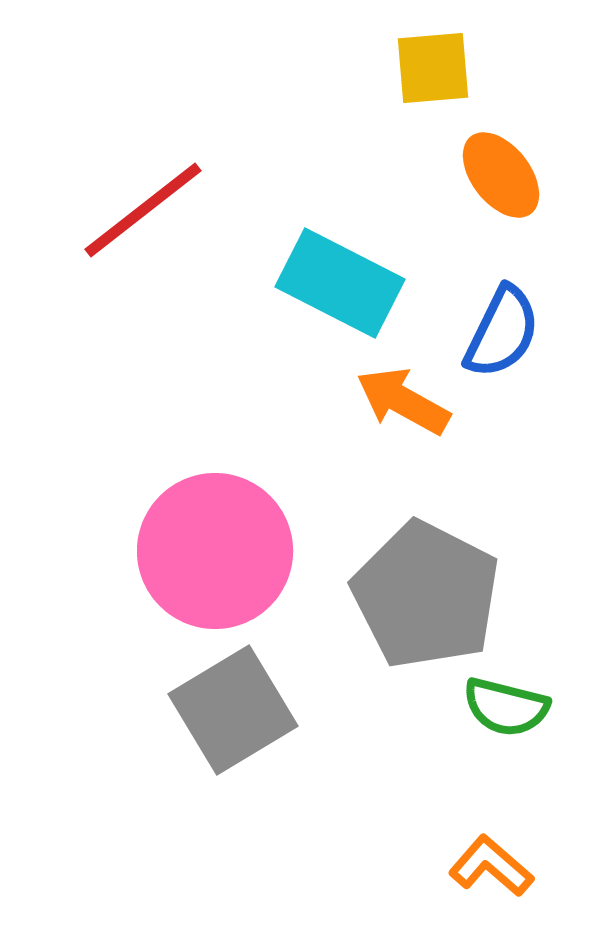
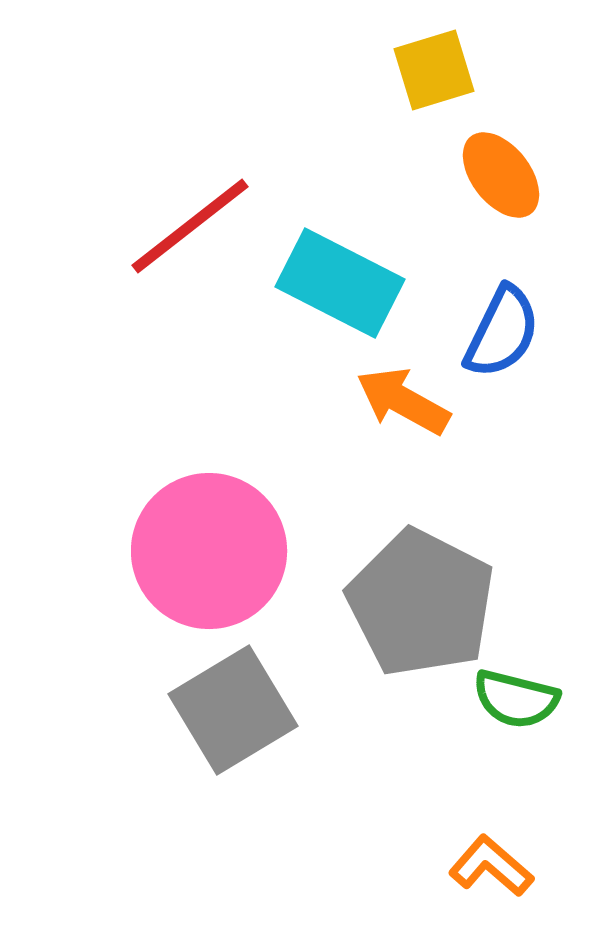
yellow square: moved 1 px right, 2 px down; rotated 12 degrees counterclockwise
red line: moved 47 px right, 16 px down
pink circle: moved 6 px left
gray pentagon: moved 5 px left, 8 px down
green semicircle: moved 10 px right, 8 px up
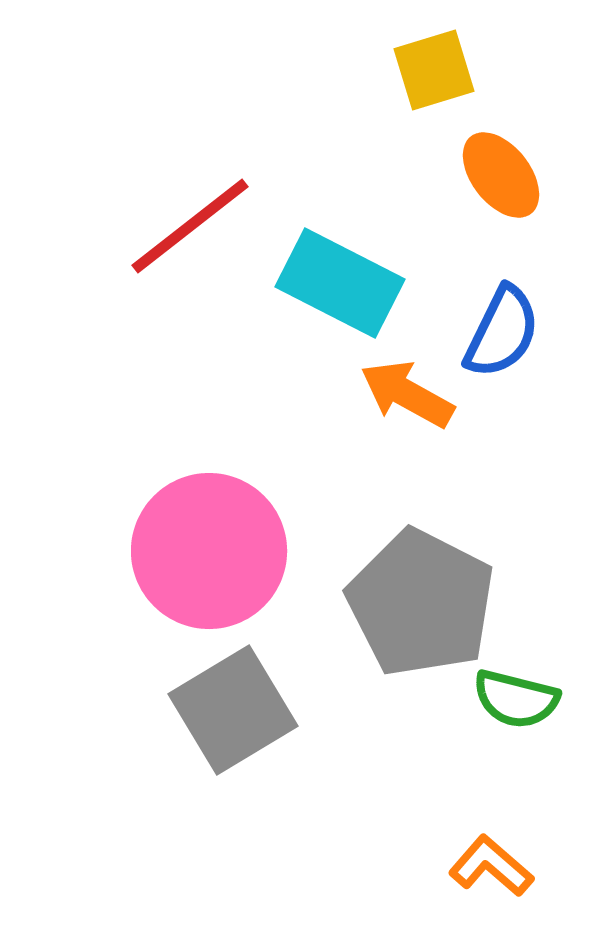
orange arrow: moved 4 px right, 7 px up
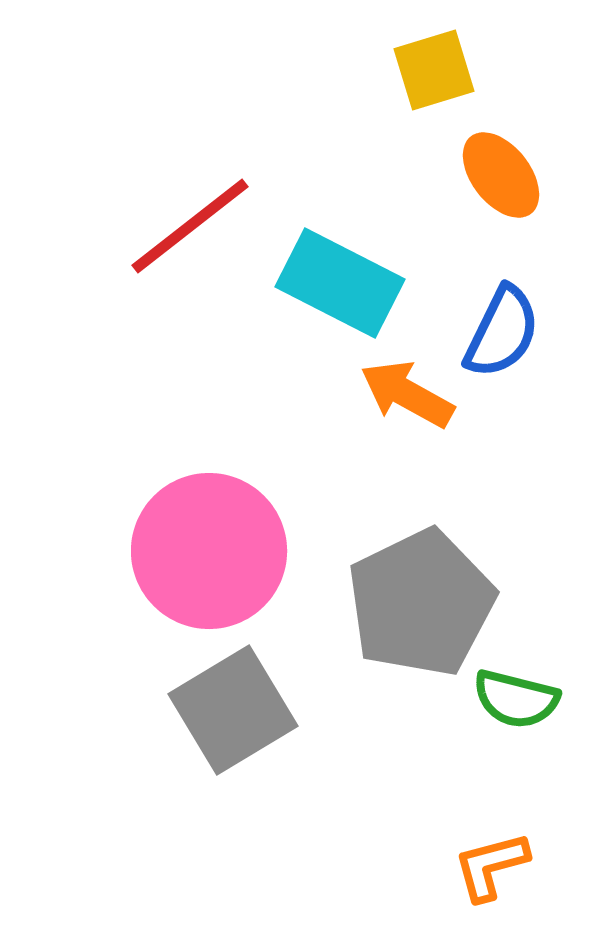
gray pentagon: rotated 19 degrees clockwise
orange L-shape: rotated 56 degrees counterclockwise
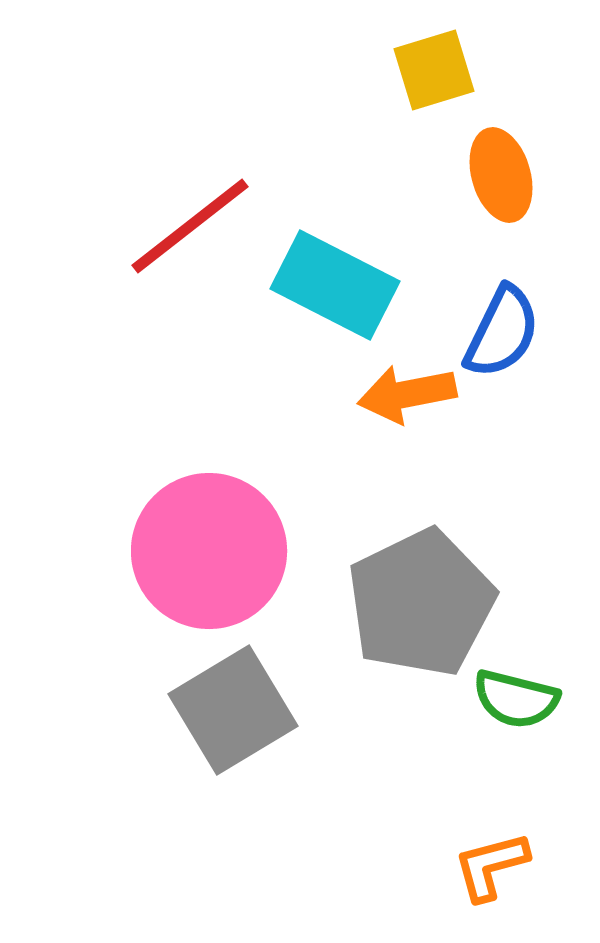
orange ellipse: rotated 22 degrees clockwise
cyan rectangle: moved 5 px left, 2 px down
orange arrow: rotated 40 degrees counterclockwise
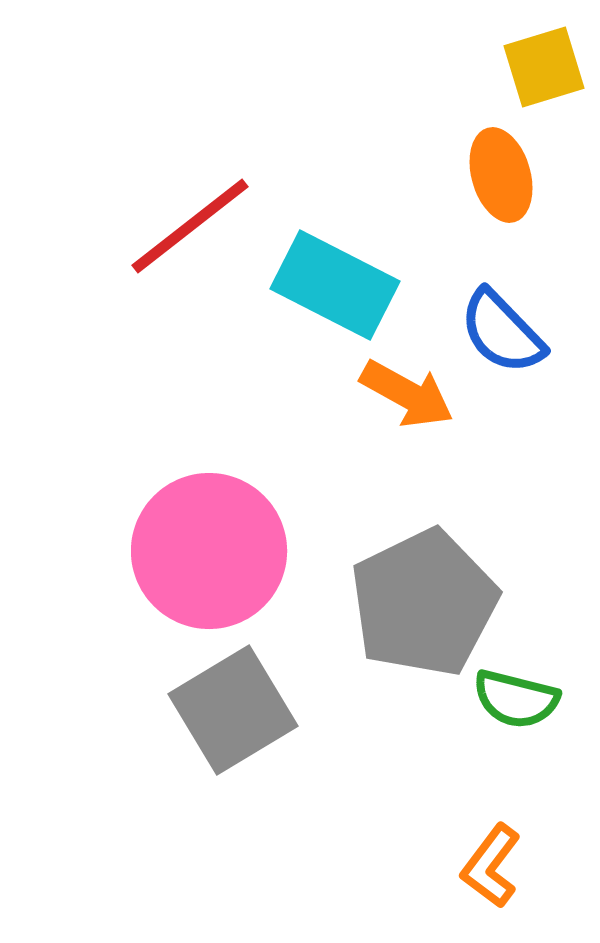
yellow square: moved 110 px right, 3 px up
blue semicircle: rotated 110 degrees clockwise
orange arrow: rotated 140 degrees counterclockwise
gray pentagon: moved 3 px right
orange L-shape: rotated 38 degrees counterclockwise
